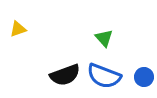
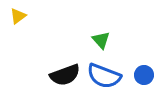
yellow triangle: moved 13 px up; rotated 18 degrees counterclockwise
green triangle: moved 3 px left, 2 px down
blue circle: moved 2 px up
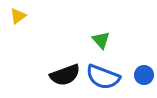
blue semicircle: moved 1 px left, 1 px down
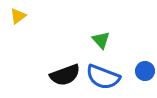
blue circle: moved 1 px right, 4 px up
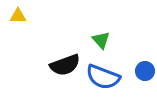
yellow triangle: rotated 36 degrees clockwise
black semicircle: moved 10 px up
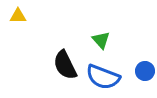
black semicircle: rotated 84 degrees clockwise
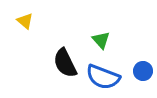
yellow triangle: moved 7 px right, 5 px down; rotated 42 degrees clockwise
black semicircle: moved 2 px up
blue circle: moved 2 px left
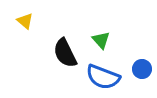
black semicircle: moved 10 px up
blue circle: moved 1 px left, 2 px up
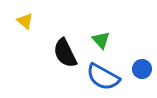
blue semicircle: rotated 8 degrees clockwise
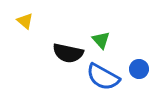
black semicircle: moved 3 px right; rotated 52 degrees counterclockwise
blue circle: moved 3 px left
